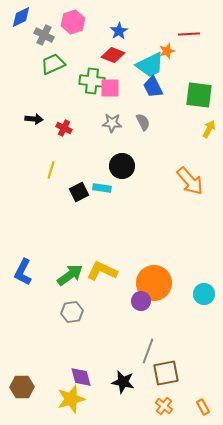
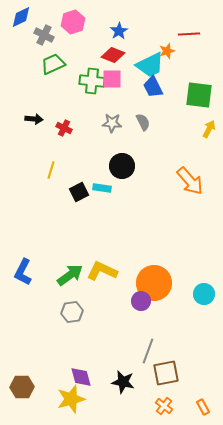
pink square: moved 2 px right, 9 px up
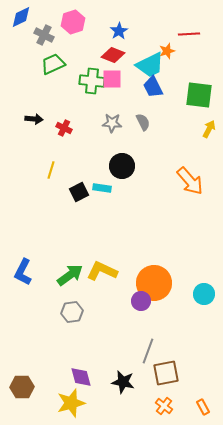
yellow star: moved 4 px down
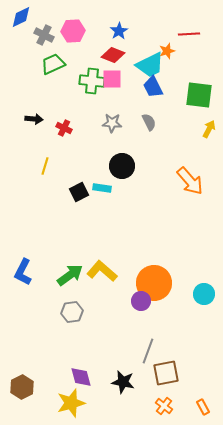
pink hexagon: moved 9 px down; rotated 15 degrees clockwise
gray semicircle: moved 6 px right
yellow line: moved 6 px left, 4 px up
yellow L-shape: rotated 16 degrees clockwise
brown hexagon: rotated 25 degrees counterclockwise
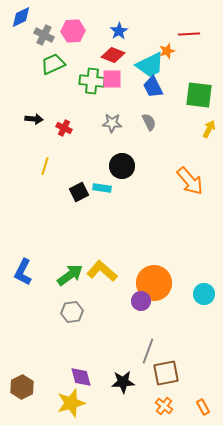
black star: rotated 15 degrees counterclockwise
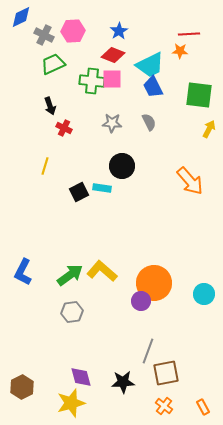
orange star: moved 13 px right; rotated 21 degrees clockwise
black arrow: moved 16 px right, 13 px up; rotated 66 degrees clockwise
